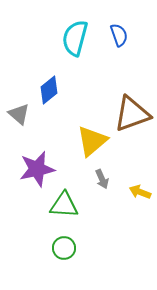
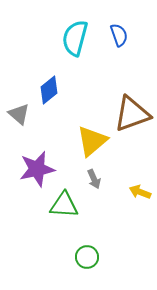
gray arrow: moved 8 px left
green circle: moved 23 px right, 9 px down
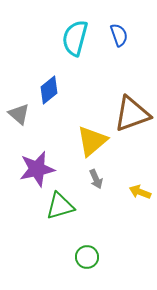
gray arrow: moved 2 px right
green triangle: moved 4 px left, 1 px down; rotated 20 degrees counterclockwise
